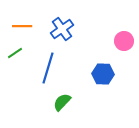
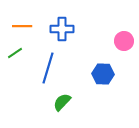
blue cross: rotated 35 degrees clockwise
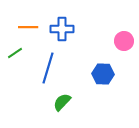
orange line: moved 6 px right, 1 px down
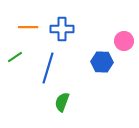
green line: moved 4 px down
blue hexagon: moved 1 px left, 12 px up
green semicircle: rotated 24 degrees counterclockwise
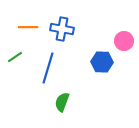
blue cross: rotated 10 degrees clockwise
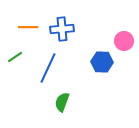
blue cross: rotated 15 degrees counterclockwise
blue line: rotated 8 degrees clockwise
